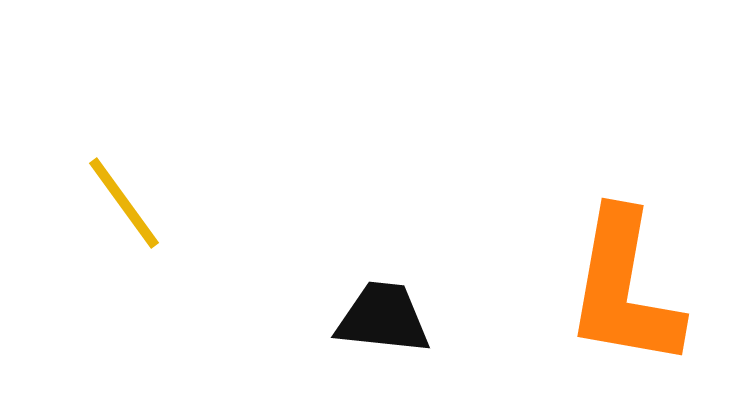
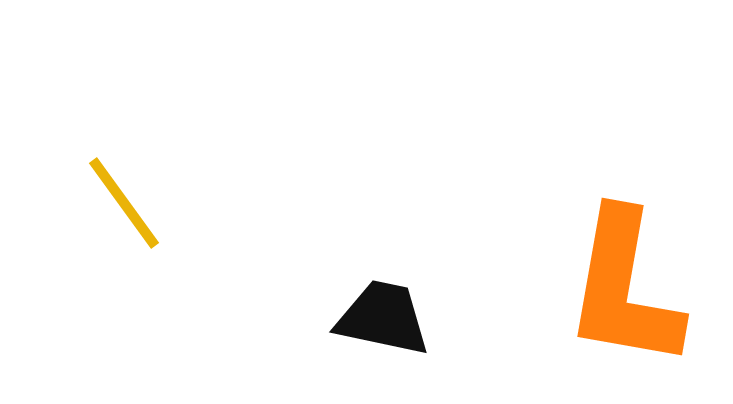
black trapezoid: rotated 6 degrees clockwise
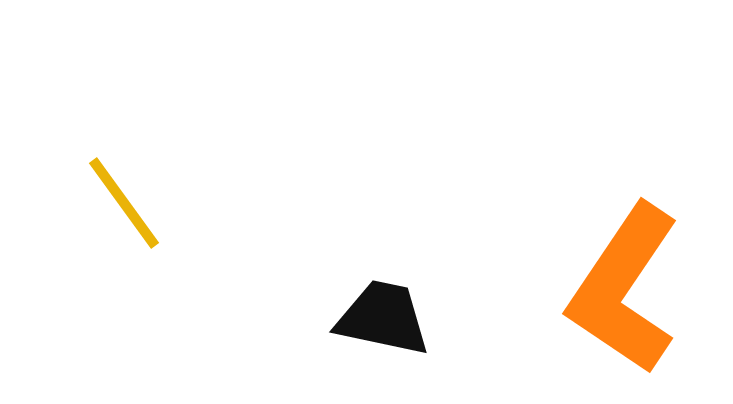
orange L-shape: rotated 24 degrees clockwise
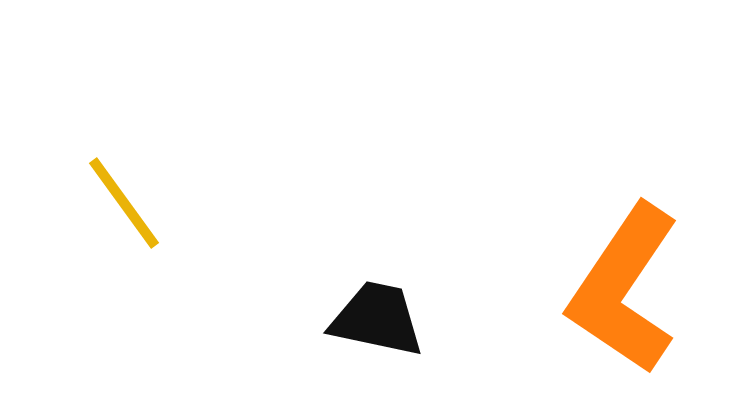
black trapezoid: moved 6 px left, 1 px down
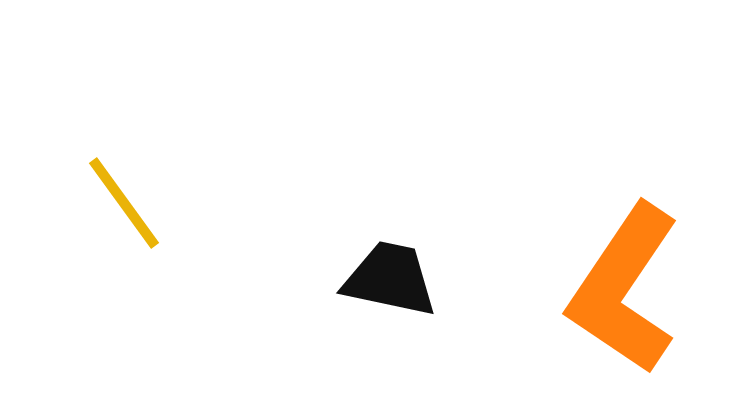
black trapezoid: moved 13 px right, 40 px up
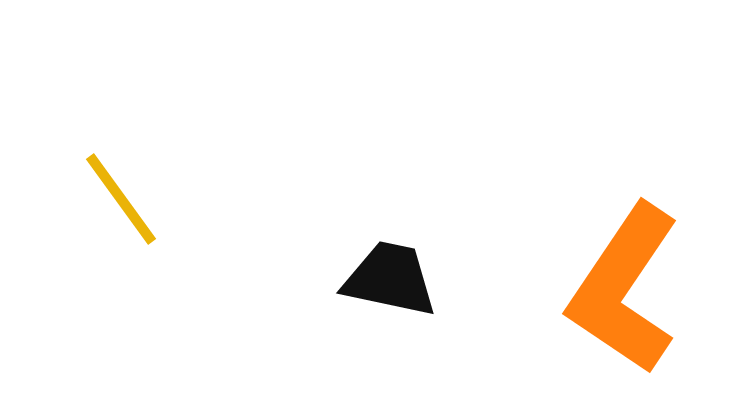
yellow line: moved 3 px left, 4 px up
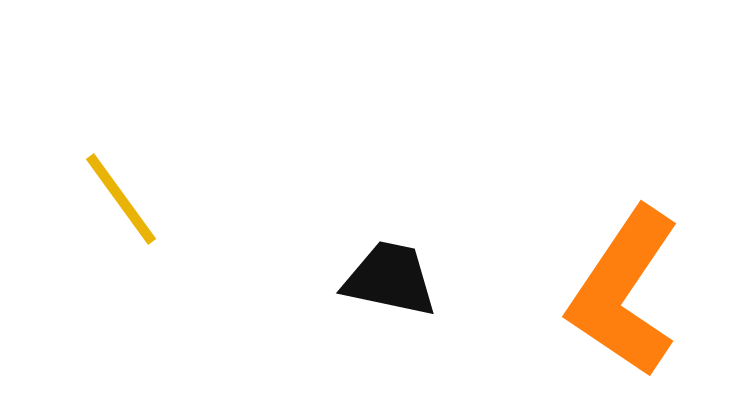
orange L-shape: moved 3 px down
